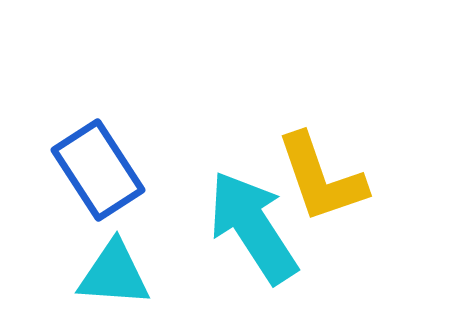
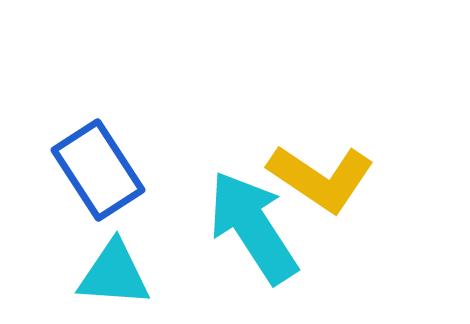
yellow L-shape: rotated 37 degrees counterclockwise
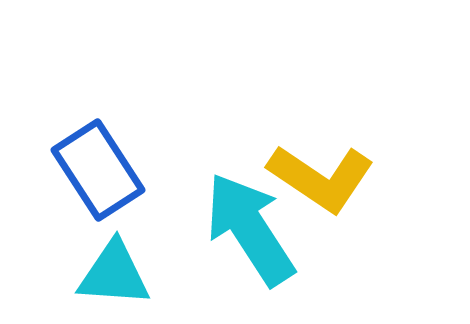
cyan arrow: moved 3 px left, 2 px down
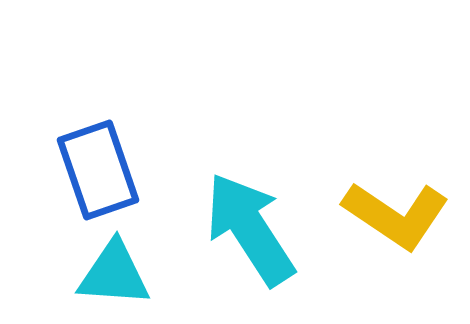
blue rectangle: rotated 14 degrees clockwise
yellow L-shape: moved 75 px right, 37 px down
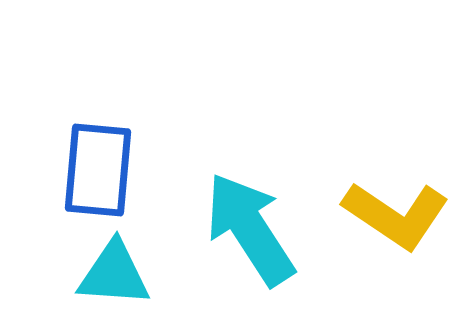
blue rectangle: rotated 24 degrees clockwise
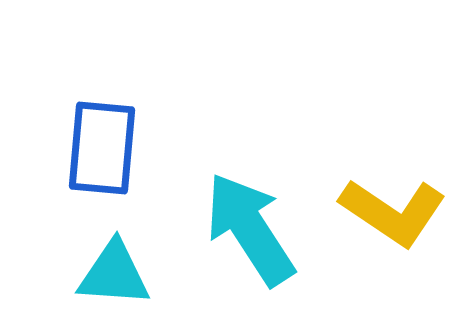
blue rectangle: moved 4 px right, 22 px up
yellow L-shape: moved 3 px left, 3 px up
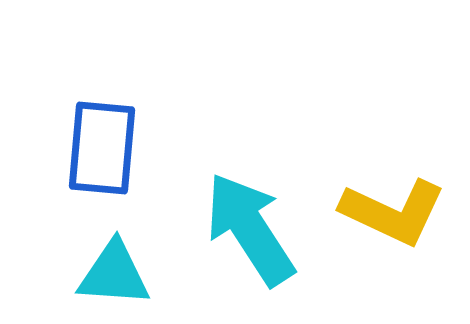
yellow L-shape: rotated 9 degrees counterclockwise
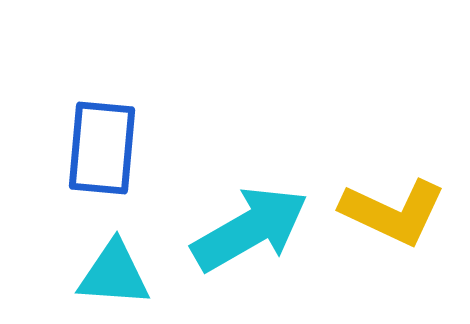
cyan arrow: rotated 93 degrees clockwise
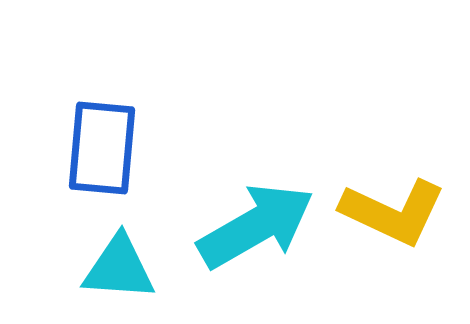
cyan arrow: moved 6 px right, 3 px up
cyan triangle: moved 5 px right, 6 px up
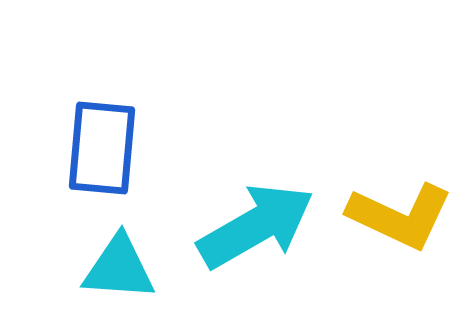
yellow L-shape: moved 7 px right, 4 px down
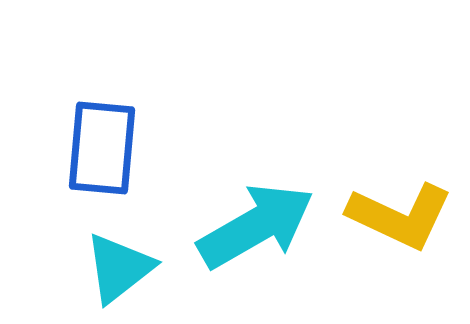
cyan triangle: rotated 42 degrees counterclockwise
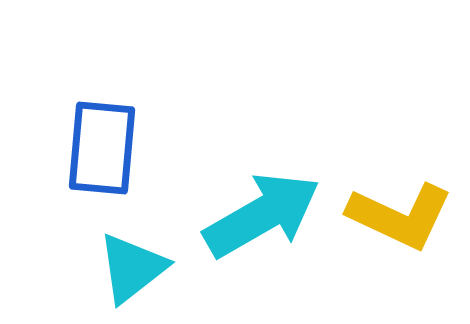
cyan arrow: moved 6 px right, 11 px up
cyan triangle: moved 13 px right
